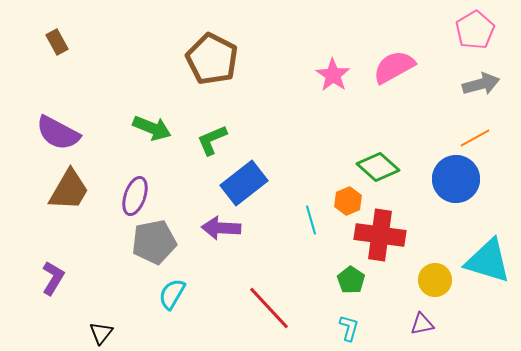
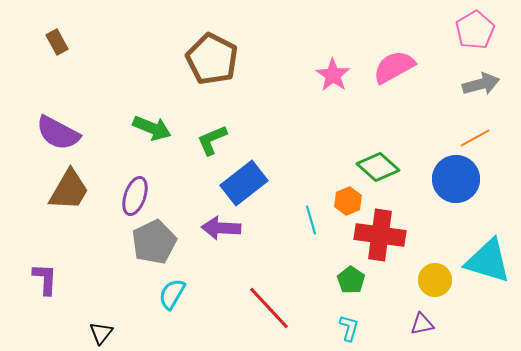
gray pentagon: rotated 15 degrees counterclockwise
purple L-shape: moved 8 px left, 1 px down; rotated 28 degrees counterclockwise
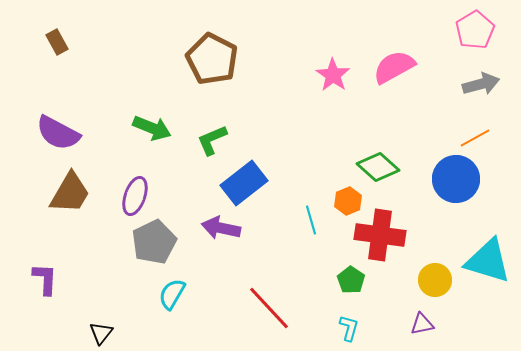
brown trapezoid: moved 1 px right, 3 px down
purple arrow: rotated 9 degrees clockwise
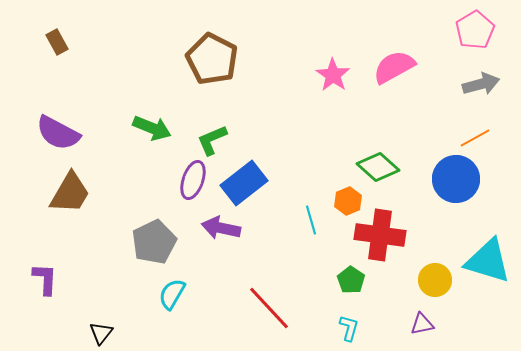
purple ellipse: moved 58 px right, 16 px up
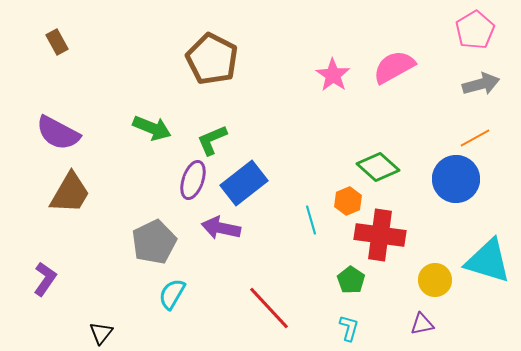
purple L-shape: rotated 32 degrees clockwise
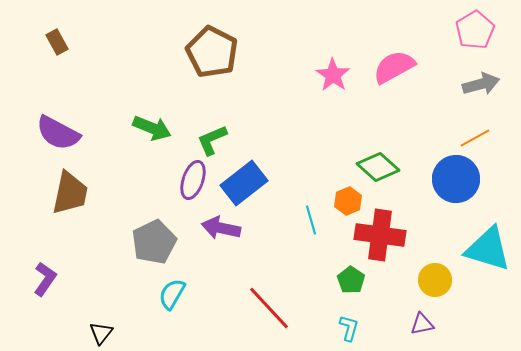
brown pentagon: moved 7 px up
brown trapezoid: rotated 18 degrees counterclockwise
cyan triangle: moved 12 px up
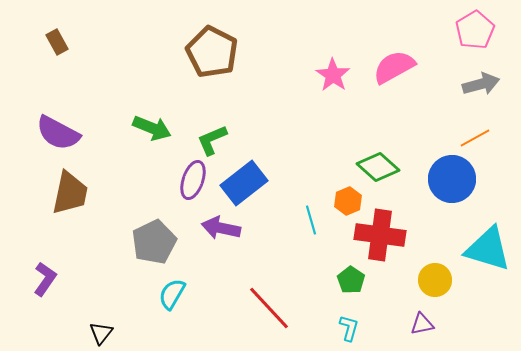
blue circle: moved 4 px left
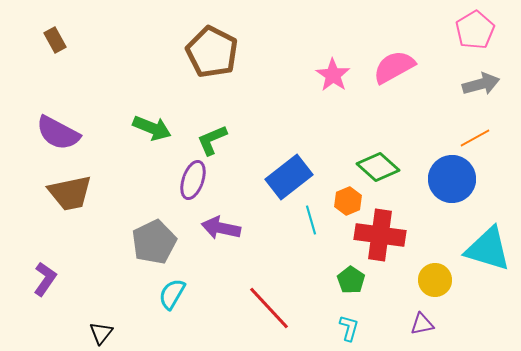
brown rectangle: moved 2 px left, 2 px up
blue rectangle: moved 45 px right, 6 px up
brown trapezoid: rotated 66 degrees clockwise
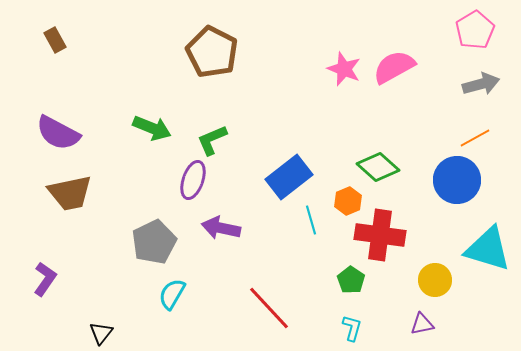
pink star: moved 11 px right, 6 px up; rotated 12 degrees counterclockwise
blue circle: moved 5 px right, 1 px down
cyan L-shape: moved 3 px right
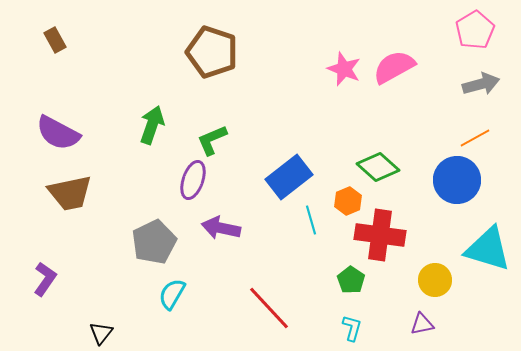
brown pentagon: rotated 9 degrees counterclockwise
green arrow: moved 3 px up; rotated 93 degrees counterclockwise
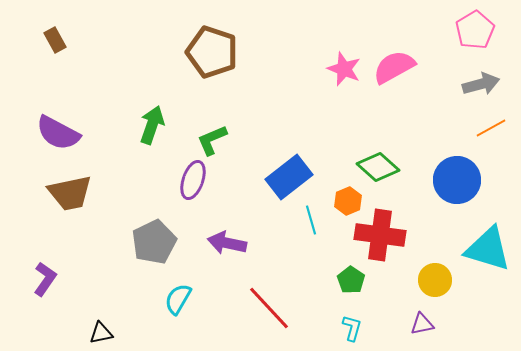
orange line: moved 16 px right, 10 px up
purple arrow: moved 6 px right, 15 px down
cyan semicircle: moved 6 px right, 5 px down
black triangle: rotated 40 degrees clockwise
